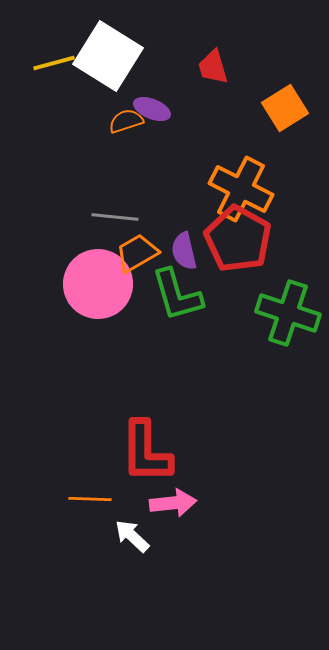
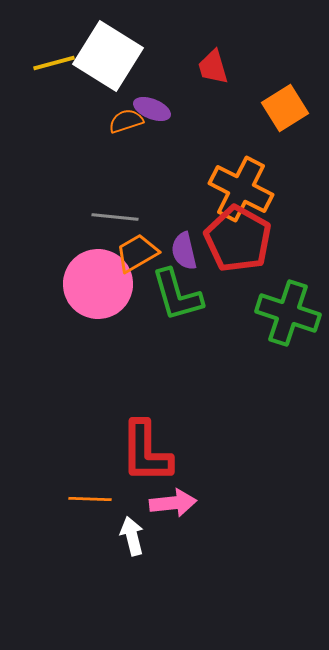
white arrow: rotated 33 degrees clockwise
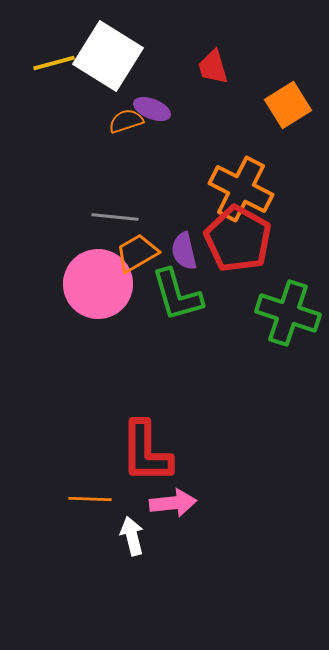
orange square: moved 3 px right, 3 px up
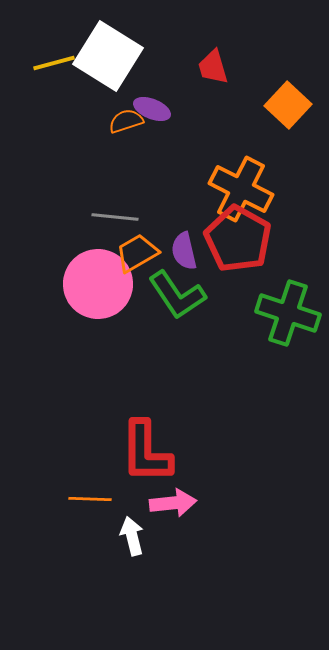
orange square: rotated 15 degrees counterclockwise
green L-shape: rotated 18 degrees counterclockwise
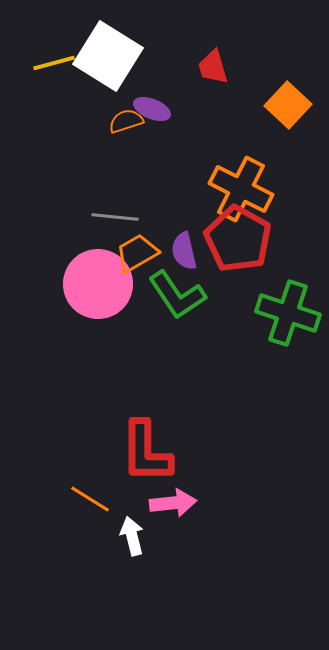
orange line: rotated 30 degrees clockwise
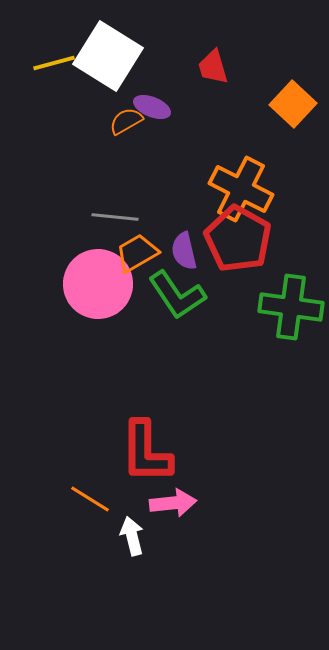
orange square: moved 5 px right, 1 px up
purple ellipse: moved 2 px up
orange semicircle: rotated 12 degrees counterclockwise
green cross: moved 3 px right, 6 px up; rotated 10 degrees counterclockwise
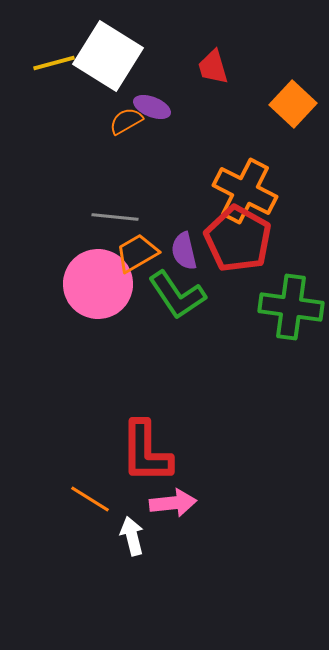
orange cross: moved 4 px right, 2 px down
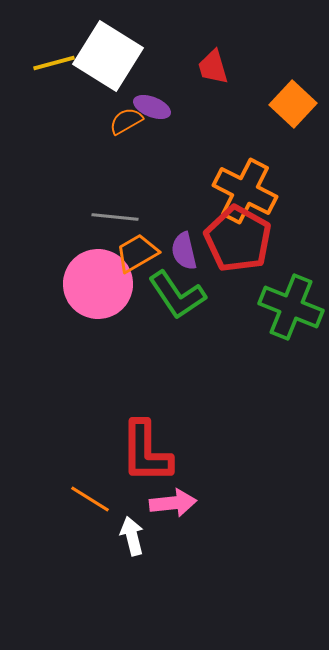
green cross: rotated 14 degrees clockwise
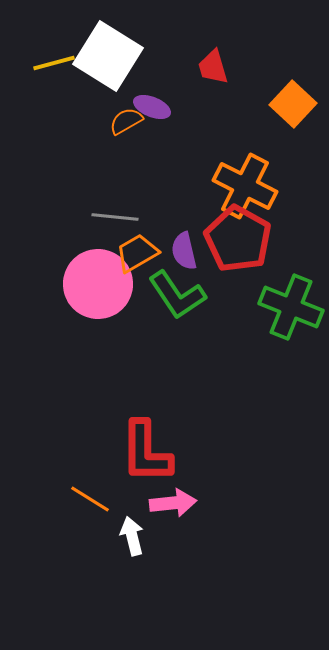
orange cross: moved 5 px up
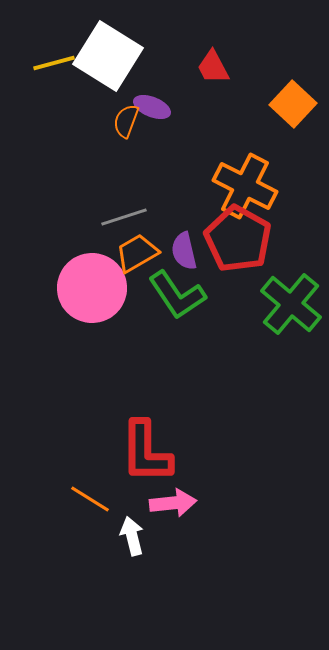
red trapezoid: rotated 12 degrees counterclockwise
orange semicircle: rotated 40 degrees counterclockwise
gray line: moved 9 px right; rotated 24 degrees counterclockwise
pink circle: moved 6 px left, 4 px down
green cross: moved 3 px up; rotated 18 degrees clockwise
